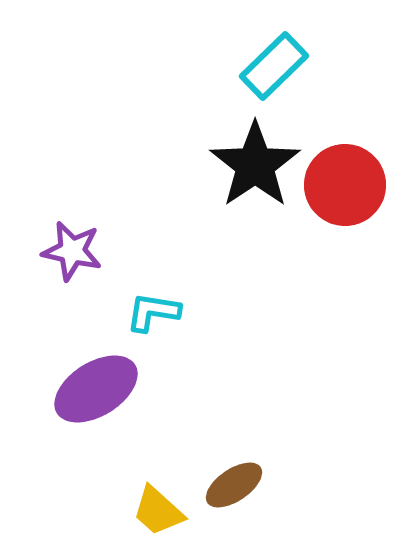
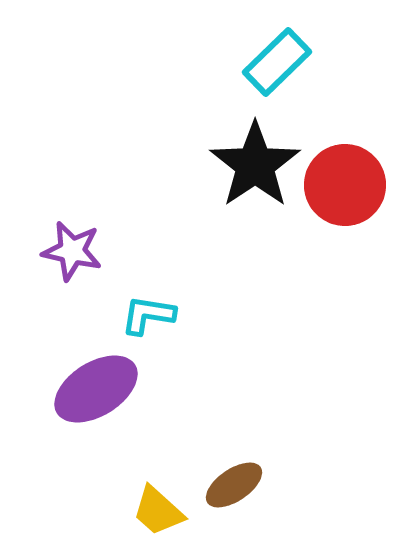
cyan rectangle: moved 3 px right, 4 px up
cyan L-shape: moved 5 px left, 3 px down
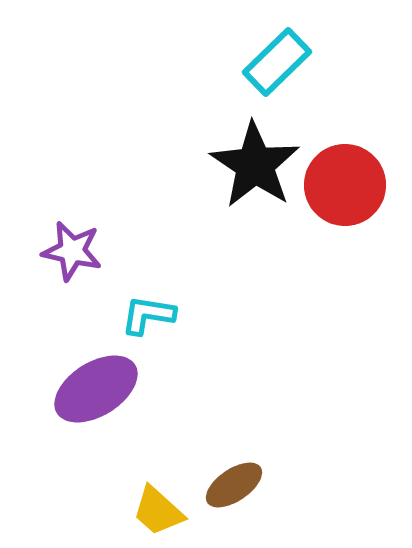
black star: rotated 4 degrees counterclockwise
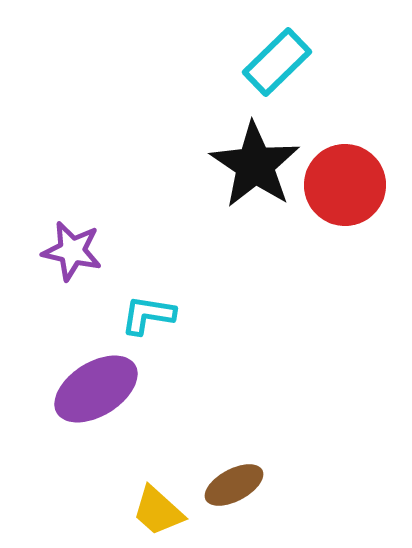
brown ellipse: rotated 6 degrees clockwise
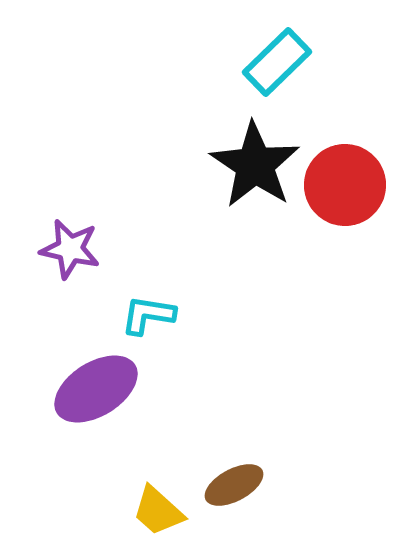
purple star: moved 2 px left, 2 px up
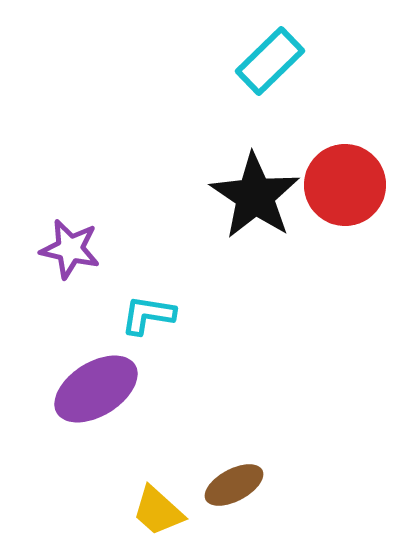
cyan rectangle: moved 7 px left, 1 px up
black star: moved 31 px down
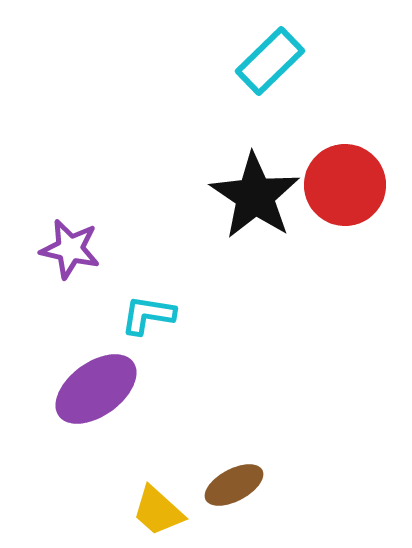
purple ellipse: rotated 4 degrees counterclockwise
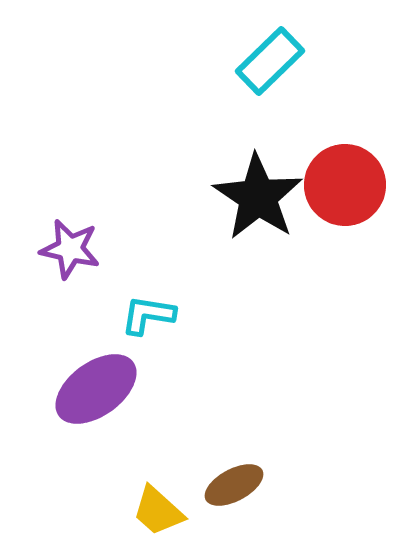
black star: moved 3 px right, 1 px down
